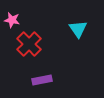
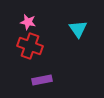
pink star: moved 16 px right, 2 px down
red cross: moved 1 px right, 2 px down; rotated 25 degrees counterclockwise
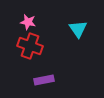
purple rectangle: moved 2 px right
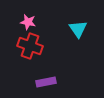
purple rectangle: moved 2 px right, 2 px down
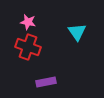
cyan triangle: moved 1 px left, 3 px down
red cross: moved 2 px left, 1 px down
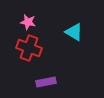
cyan triangle: moved 3 px left; rotated 24 degrees counterclockwise
red cross: moved 1 px right, 1 px down
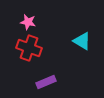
cyan triangle: moved 8 px right, 9 px down
purple rectangle: rotated 12 degrees counterclockwise
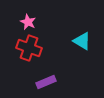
pink star: rotated 14 degrees clockwise
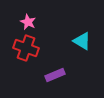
red cross: moved 3 px left
purple rectangle: moved 9 px right, 7 px up
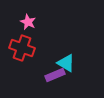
cyan triangle: moved 16 px left, 22 px down
red cross: moved 4 px left
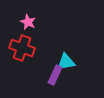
cyan triangle: moved 1 px up; rotated 42 degrees counterclockwise
purple rectangle: rotated 42 degrees counterclockwise
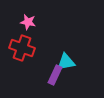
pink star: rotated 14 degrees counterclockwise
